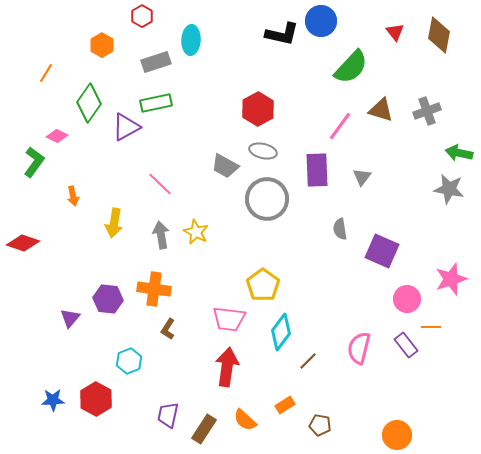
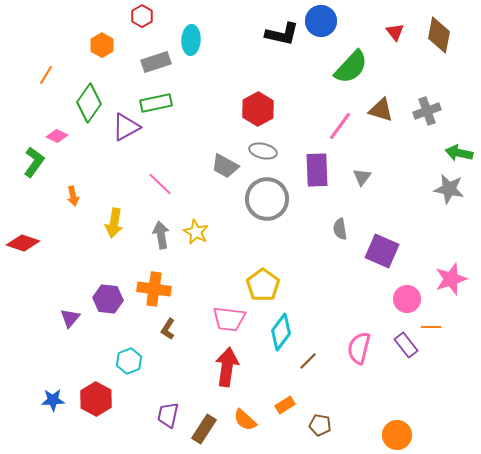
orange line at (46, 73): moved 2 px down
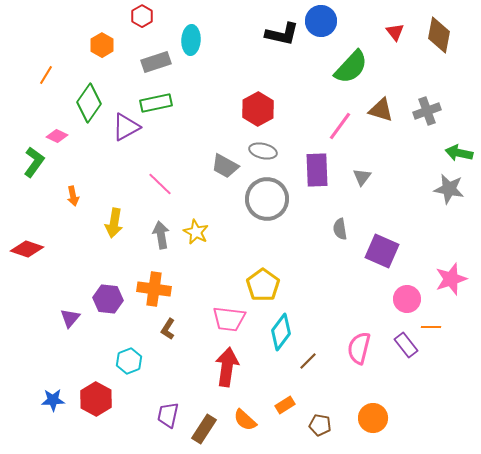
red diamond at (23, 243): moved 4 px right, 6 px down
orange circle at (397, 435): moved 24 px left, 17 px up
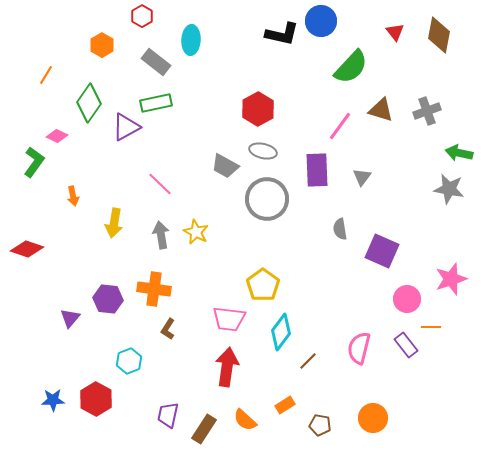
gray rectangle at (156, 62): rotated 56 degrees clockwise
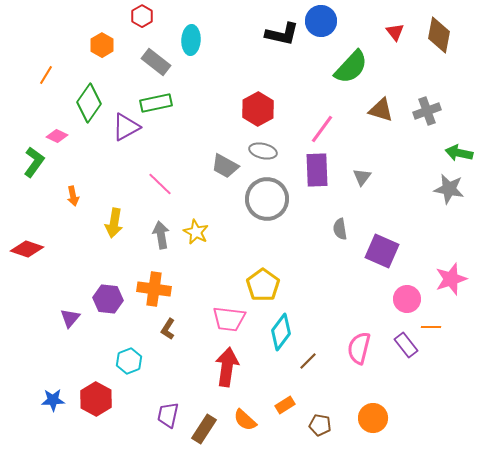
pink line at (340, 126): moved 18 px left, 3 px down
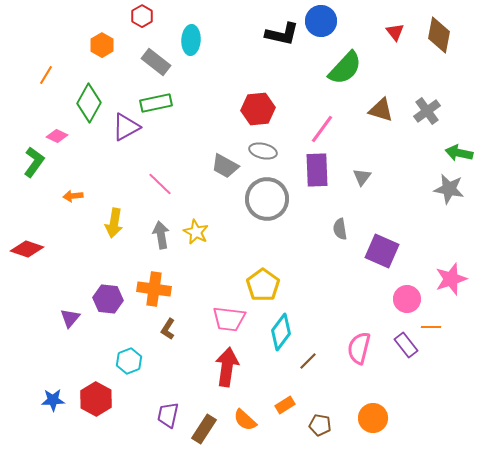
green semicircle at (351, 67): moved 6 px left, 1 px down
green diamond at (89, 103): rotated 6 degrees counterclockwise
red hexagon at (258, 109): rotated 24 degrees clockwise
gray cross at (427, 111): rotated 16 degrees counterclockwise
orange arrow at (73, 196): rotated 96 degrees clockwise
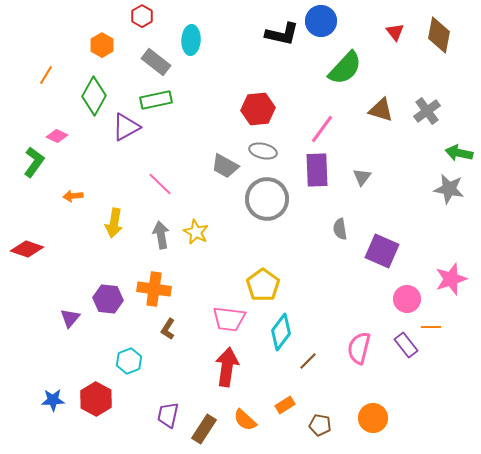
green diamond at (89, 103): moved 5 px right, 7 px up
green rectangle at (156, 103): moved 3 px up
